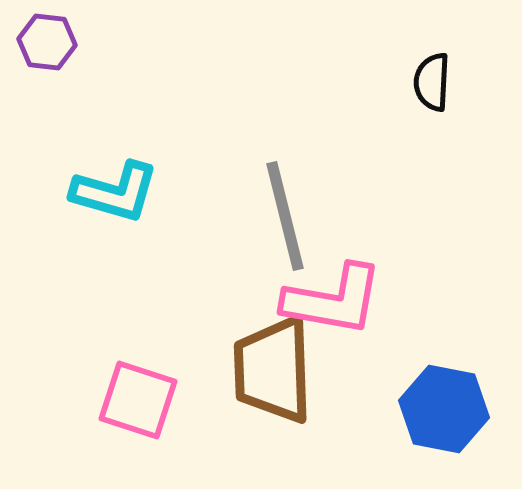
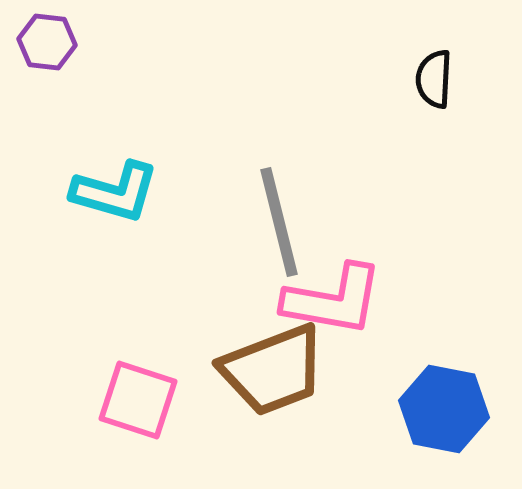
black semicircle: moved 2 px right, 3 px up
gray line: moved 6 px left, 6 px down
brown trapezoid: rotated 109 degrees counterclockwise
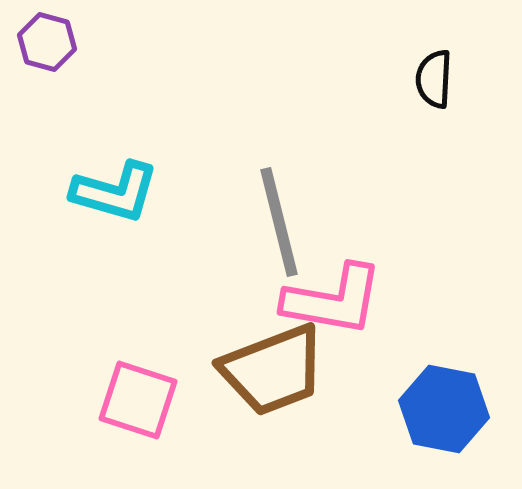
purple hexagon: rotated 8 degrees clockwise
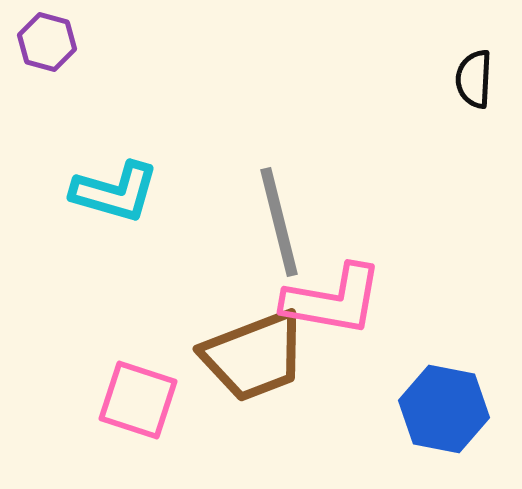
black semicircle: moved 40 px right
brown trapezoid: moved 19 px left, 14 px up
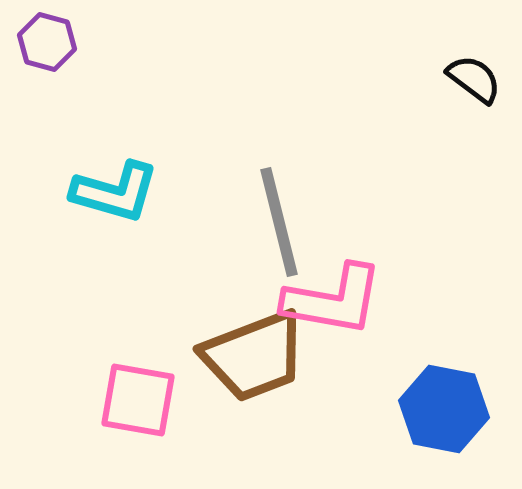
black semicircle: rotated 124 degrees clockwise
pink square: rotated 8 degrees counterclockwise
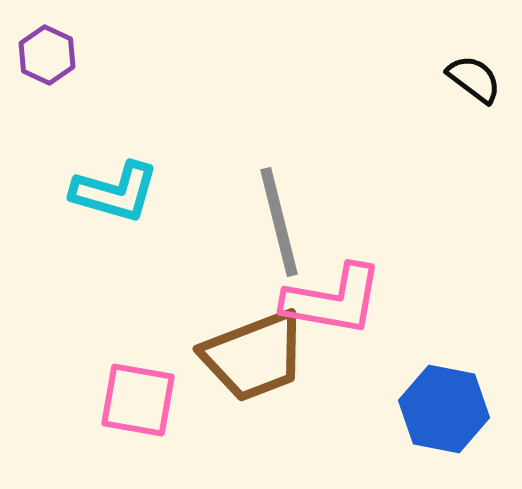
purple hexagon: moved 13 px down; rotated 10 degrees clockwise
